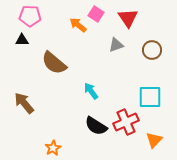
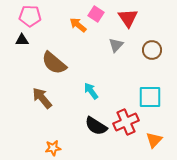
gray triangle: rotated 28 degrees counterclockwise
brown arrow: moved 18 px right, 5 px up
orange star: rotated 21 degrees clockwise
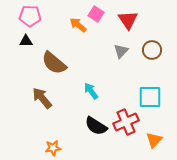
red triangle: moved 2 px down
black triangle: moved 4 px right, 1 px down
gray triangle: moved 5 px right, 6 px down
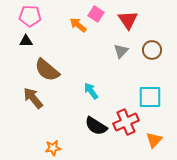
brown semicircle: moved 7 px left, 7 px down
brown arrow: moved 9 px left
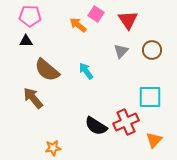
cyan arrow: moved 5 px left, 20 px up
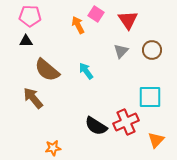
orange arrow: rotated 24 degrees clockwise
orange triangle: moved 2 px right
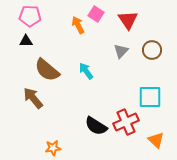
orange triangle: rotated 30 degrees counterclockwise
